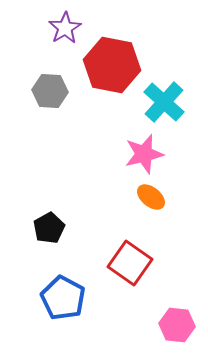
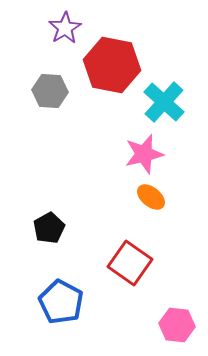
blue pentagon: moved 2 px left, 4 px down
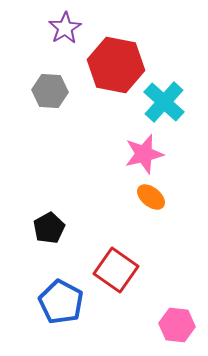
red hexagon: moved 4 px right
red square: moved 14 px left, 7 px down
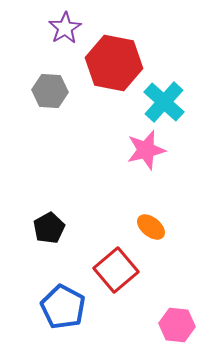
red hexagon: moved 2 px left, 2 px up
pink star: moved 2 px right, 4 px up
orange ellipse: moved 30 px down
red square: rotated 15 degrees clockwise
blue pentagon: moved 2 px right, 5 px down
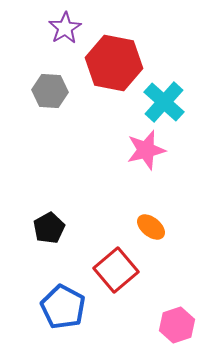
pink hexagon: rotated 24 degrees counterclockwise
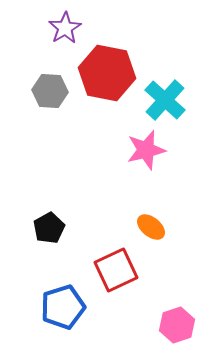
red hexagon: moved 7 px left, 10 px down
cyan cross: moved 1 px right, 2 px up
red square: rotated 15 degrees clockwise
blue pentagon: rotated 27 degrees clockwise
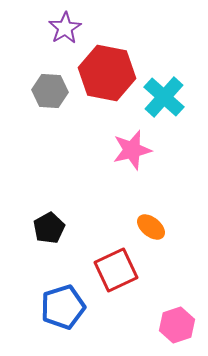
cyan cross: moved 1 px left, 3 px up
pink star: moved 14 px left
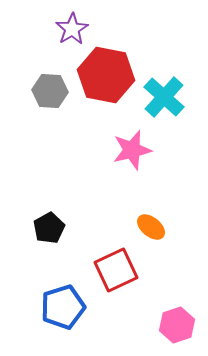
purple star: moved 7 px right, 1 px down
red hexagon: moved 1 px left, 2 px down
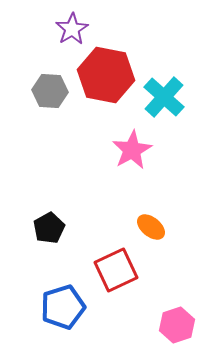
pink star: rotated 15 degrees counterclockwise
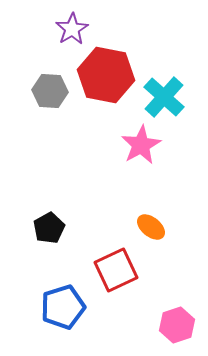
pink star: moved 9 px right, 5 px up
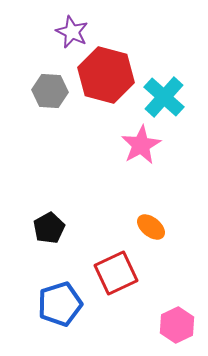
purple star: moved 3 px down; rotated 16 degrees counterclockwise
red hexagon: rotated 4 degrees clockwise
red square: moved 3 px down
blue pentagon: moved 3 px left, 3 px up
pink hexagon: rotated 8 degrees counterclockwise
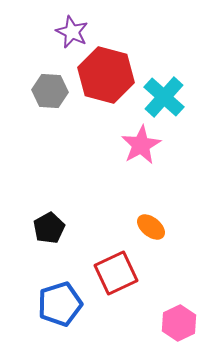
pink hexagon: moved 2 px right, 2 px up
